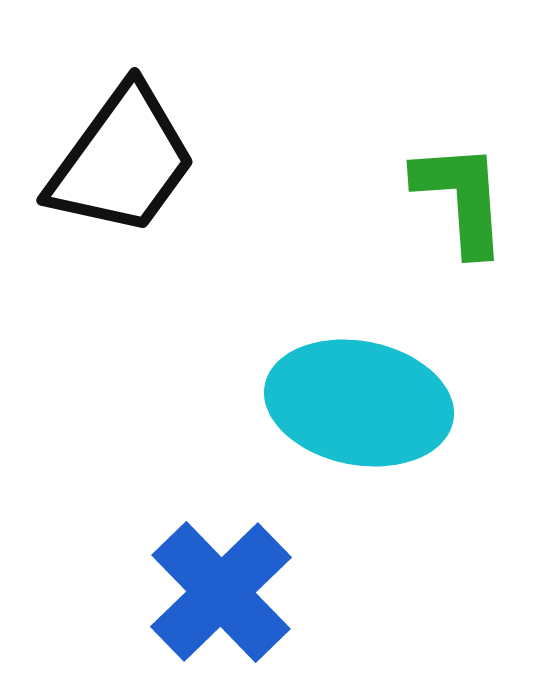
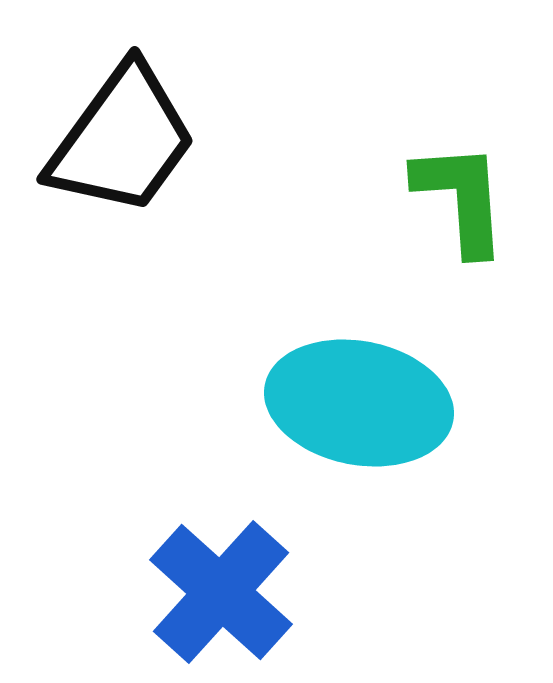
black trapezoid: moved 21 px up
blue cross: rotated 4 degrees counterclockwise
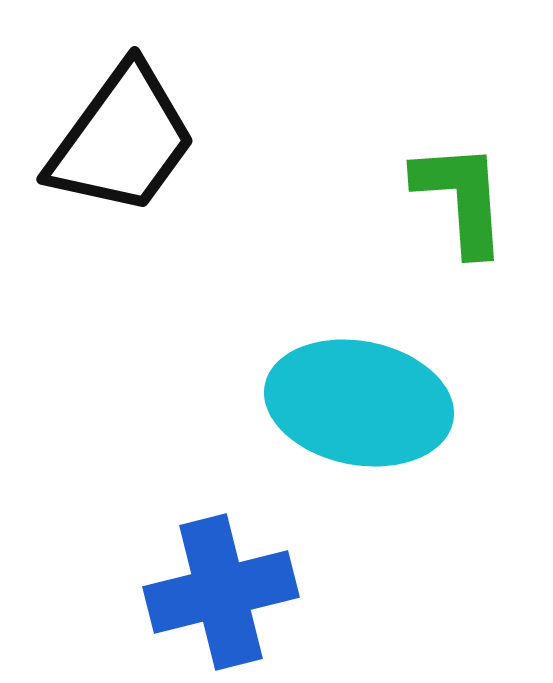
blue cross: rotated 34 degrees clockwise
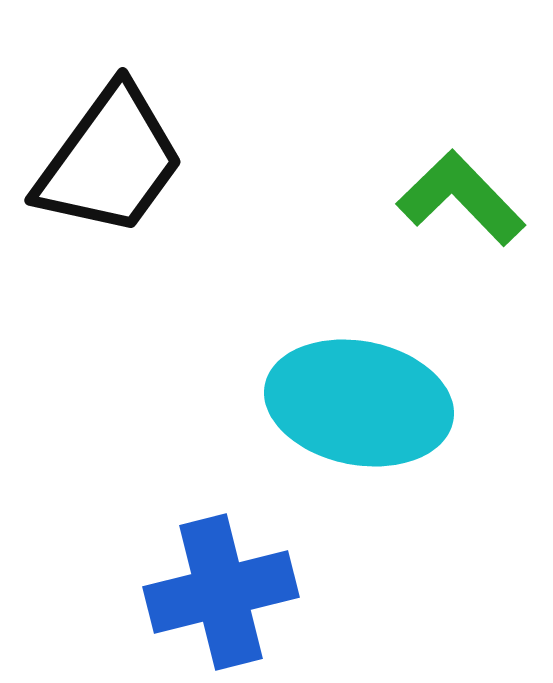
black trapezoid: moved 12 px left, 21 px down
green L-shape: rotated 40 degrees counterclockwise
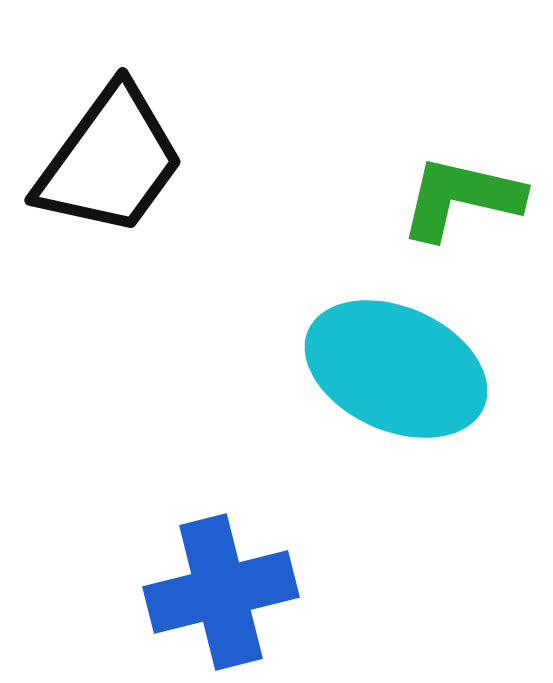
green L-shape: rotated 33 degrees counterclockwise
cyan ellipse: moved 37 px right, 34 px up; rotated 13 degrees clockwise
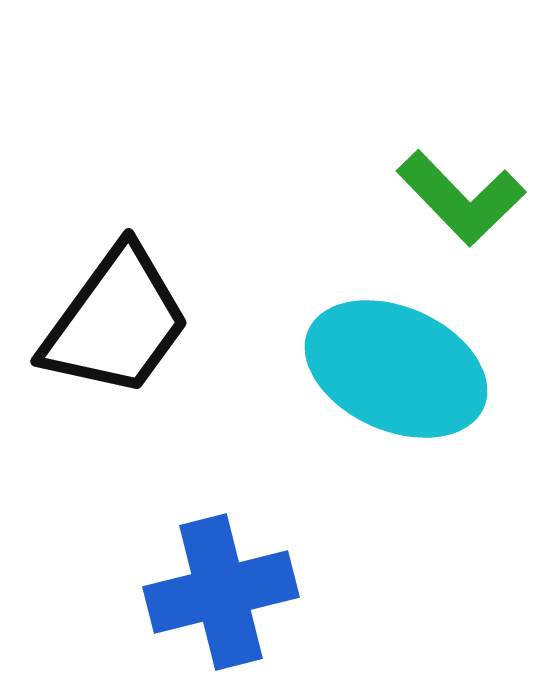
black trapezoid: moved 6 px right, 161 px down
green L-shape: rotated 147 degrees counterclockwise
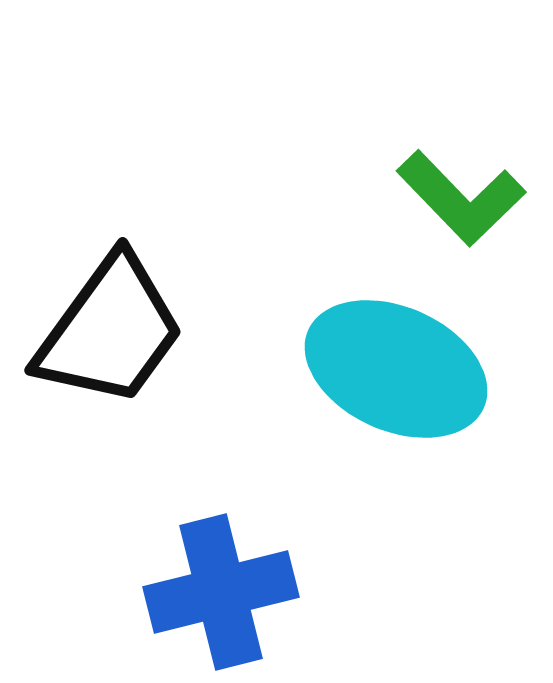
black trapezoid: moved 6 px left, 9 px down
